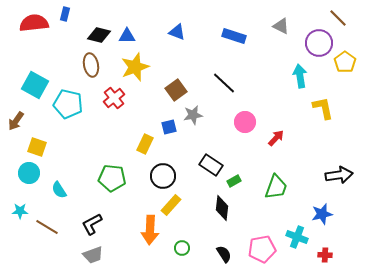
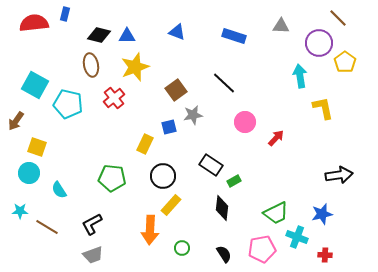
gray triangle at (281, 26): rotated 24 degrees counterclockwise
green trapezoid at (276, 187): moved 26 px down; rotated 44 degrees clockwise
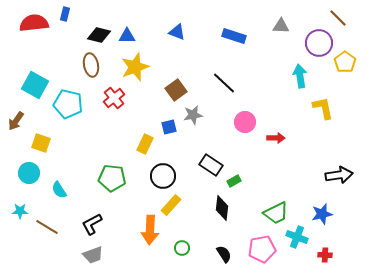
red arrow at (276, 138): rotated 48 degrees clockwise
yellow square at (37, 147): moved 4 px right, 4 px up
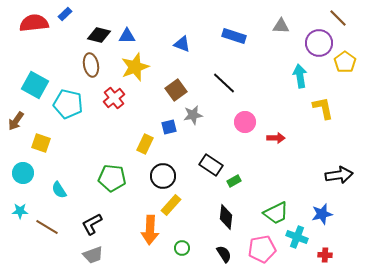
blue rectangle at (65, 14): rotated 32 degrees clockwise
blue triangle at (177, 32): moved 5 px right, 12 px down
cyan circle at (29, 173): moved 6 px left
black diamond at (222, 208): moved 4 px right, 9 px down
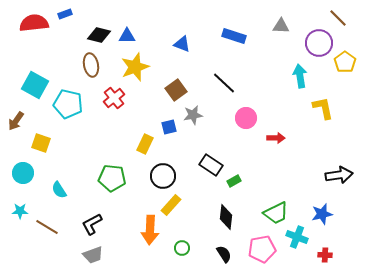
blue rectangle at (65, 14): rotated 24 degrees clockwise
pink circle at (245, 122): moved 1 px right, 4 px up
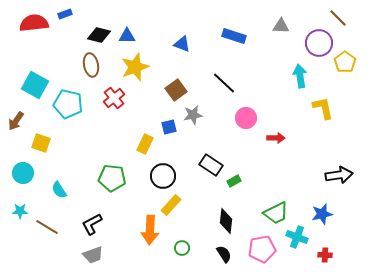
black diamond at (226, 217): moved 4 px down
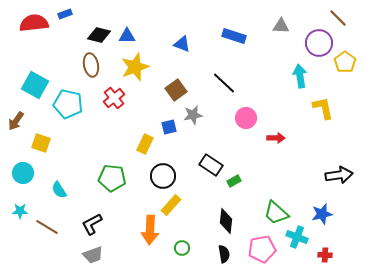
green trapezoid at (276, 213): rotated 68 degrees clockwise
black semicircle at (224, 254): rotated 24 degrees clockwise
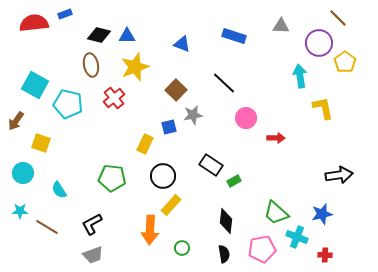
brown square at (176, 90): rotated 10 degrees counterclockwise
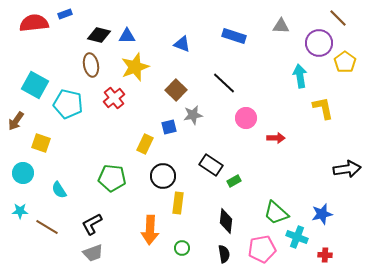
black arrow at (339, 175): moved 8 px right, 6 px up
yellow rectangle at (171, 205): moved 7 px right, 2 px up; rotated 35 degrees counterclockwise
gray trapezoid at (93, 255): moved 2 px up
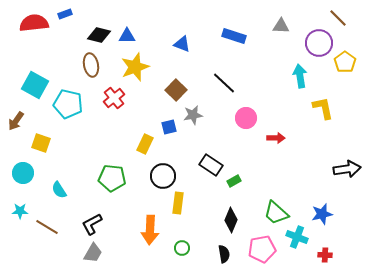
black diamond at (226, 221): moved 5 px right, 1 px up; rotated 15 degrees clockwise
gray trapezoid at (93, 253): rotated 40 degrees counterclockwise
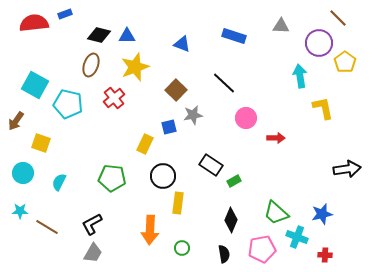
brown ellipse at (91, 65): rotated 30 degrees clockwise
cyan semicircle at (59, 190): moved 8 px up; rotated 60 degrees clockwise
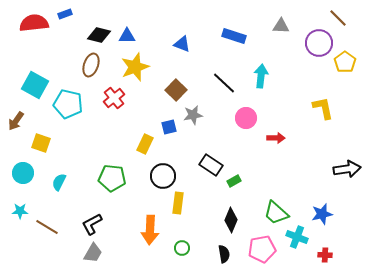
cyan arrow at (300, 76): moved 39 px left; rotated 15 degrees clockwise
